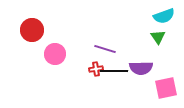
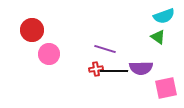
green triangle: rotated 21 degrees counterclockwise
pink circle: moved 6 px left
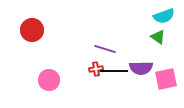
pink circle: moved 26 px down
pink square: moved 9 px up
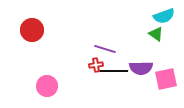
green triangle: moved 2 px left, 3 px up
red cross: moved 4 px up
pink circle: moved 2 px left, 6 px down
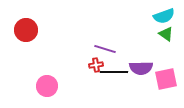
red circle: moved 6 px left
green triangle: moved 10 px right
black line: moved 1 px down
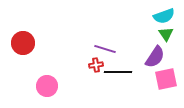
red circle: moved 3 px left, 13 px down
green triangle: rotated 21 degrees clockwise
purple semicircle: moved 14 px right, 11 px up; rotated 55 degrees counterclockwise
black line: moved 4 px right
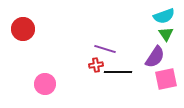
red circle: moved 14 px up
pink circle: moved 2 px left, 2 px up
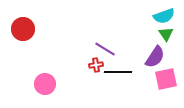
purple line: rotated 15 degrees clockwise
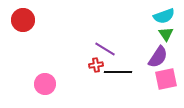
red circle: moved 9 px up
purple semicircle: moved 3 px right
